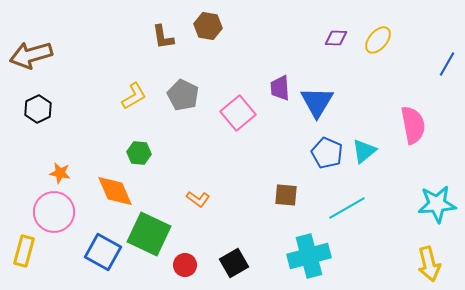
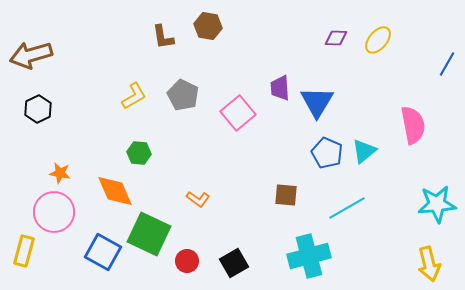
red circle: moved 2 px right, 4 px up
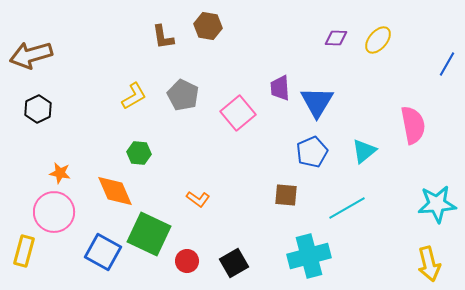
blue pentagon: moved 15 px left, 1 px up; rotated 24 degrees clockwise
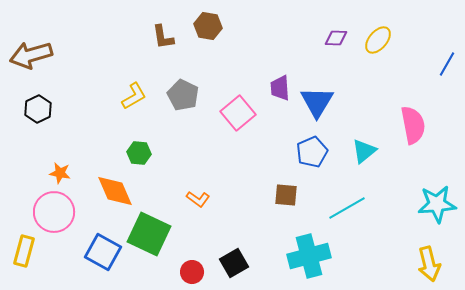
red circle: moved 5 px right, 11 px down
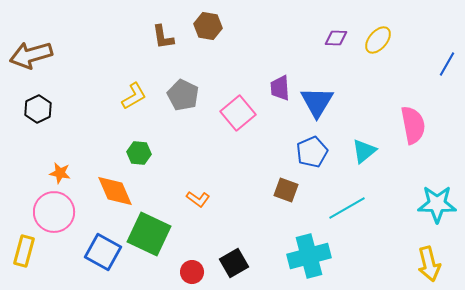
brown square: moved 5 px up; rotated 15 degrees clockwise
cyan star: rotated 6 degrees clockwise
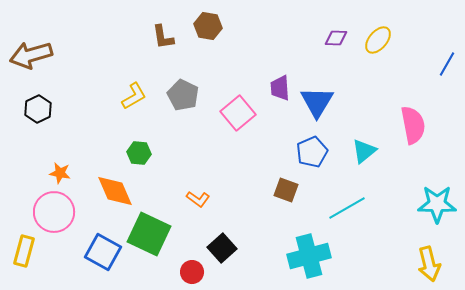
black square: moved 12 px left, 15 px up; rotated 12 degrees counterclockwise
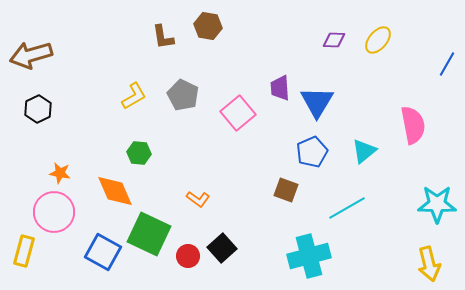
purple diamond: moved 2 px left, 2 px down
red circle: moved 4 px left, 16 px up
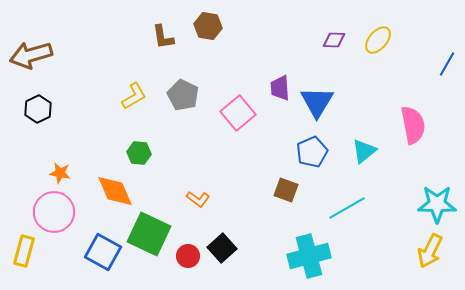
yellow arrow: moved 1 px right, 13 px up; rotated 40 degrees clockwise
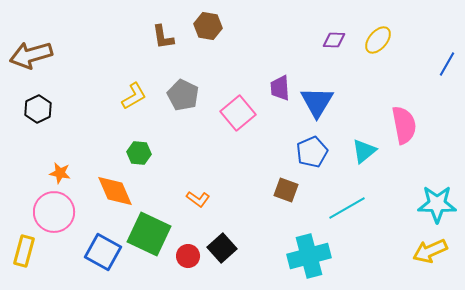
pink semicircle: moved 9 px left
yellow arrow: rotated 40 degrees clockwise
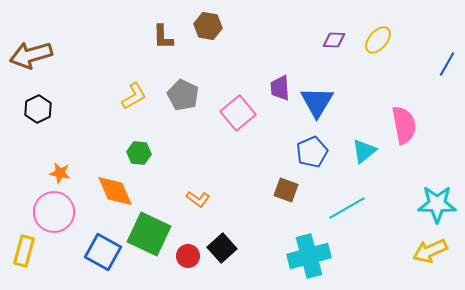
brown L-shape: rotated 8 degrees clockwise
